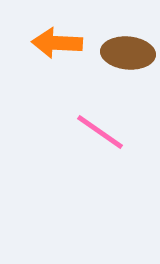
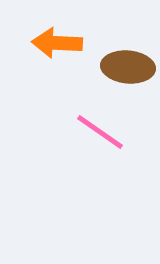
brown ellipse: moved 14 px down
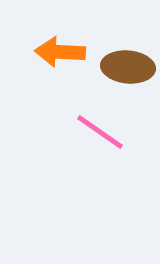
orange arrow: moved 3 px right, 9 px down
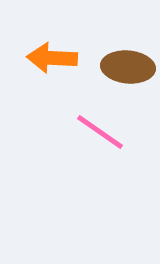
orange arrow: moved 8 px left, 6 px down
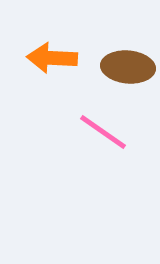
pink line: moved 3 px right
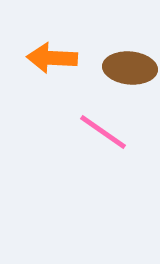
brown ellipse: moved 2 px right, 1 px down
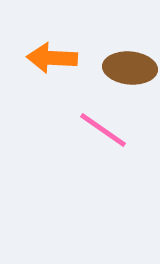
pink line: moved 2 px up
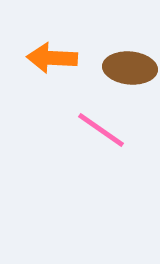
pink line: moved 2 px left
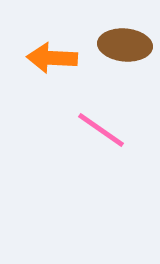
brown ellipse: moved 5 px left, 23 px up
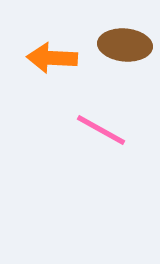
pink line: rotated 6 degrees counterclockwise
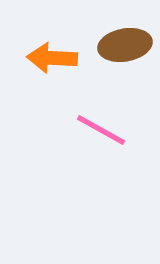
brown ellipse: rotated 15 degrees counterclockwise
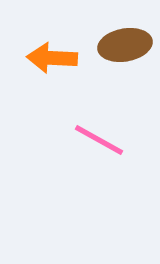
pink line: moved 2 px left, 10 px down
